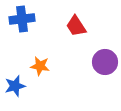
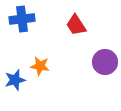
red trapezoid: moved 1 px up
blue star: moved 6 px up
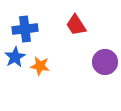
blue cross: moved 3 px right, 10 px down
blue star: moved 23 px up; rotated 15 degrees counterclockwise
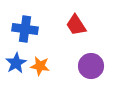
blue cross: rotated 15 degrees clockwise
blue star: moved 1 px right, 6 px down
purple circle: moved 14 px left, 4 px down
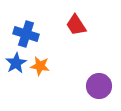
blue cross: moved 1 px right, 5 px down; rotated 10 degrees clockwise
purple circle: moved 8 px right, 20 px down
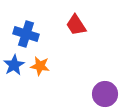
blue star: moved 2 px left, 2 px down
purple circle: moved 6 px right, 8 px down
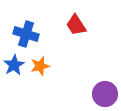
orange star: rotated 24 degrees counterclockwise
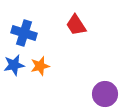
blue cross: moved 2 px left, 1 px up
blue star: rotated 20 degrees clockwise
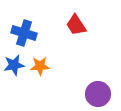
orange star: rotated 12 degrees clockwise
purple circle: moved 7 px left
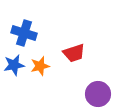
red trapezoid: moved 2 px left, 28 px down; rotated 75 degrees counterclockwise
orange star: rotated 12 degrees counterclockwise
